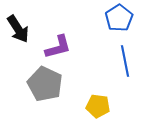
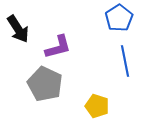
yellow pentagon: moved 1 px left; rotated 10 degrees clockwise
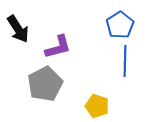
blue pentagon: moved 1 px right, 7 px down
blue line: rotated 12 degrees clockwise
gray pentagon: rotated 20 degrees clockwise
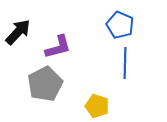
blue pentagon: rotated 16 degrees counterclockwise
black arrow: moved 3 px down; rotated 104 degrees counterclockwise
blue line: moved 2 px down
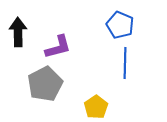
black arrow: rotated 44 degrees counterclockwise
yellow pentagon: moved 1 px left, 1 px down; rotated 20 degrees clockwise
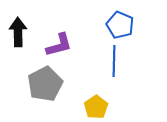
purple L-shape: moved 1 px right, 2 px up
blue line: moved 11 px left, 2 px up
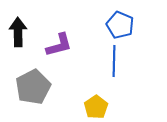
gray pentagon: moved 12 px left, 3 px down
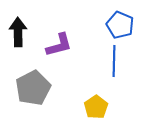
gray pentagon: moved 1 px down
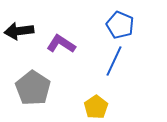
black arrow: moved 1 px right, 1 px up; rotated 96 degrees counterclockwise
purple L-shape: moved 2 px right, 1 px up; rotated 132 degrees counterclockwise
blue line: rotated 24 degrees clockwise
gray pentagon: rotated 12 degrees counterclockwise
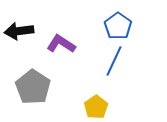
blue pentagon: moved 2 px left, 1 px down; rotated 12 degrees clockwise
gray pentagon: moved 1 px up
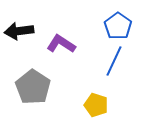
yellow pentagon: moved 2 px up; rotated 20 degrees counterclockwise
